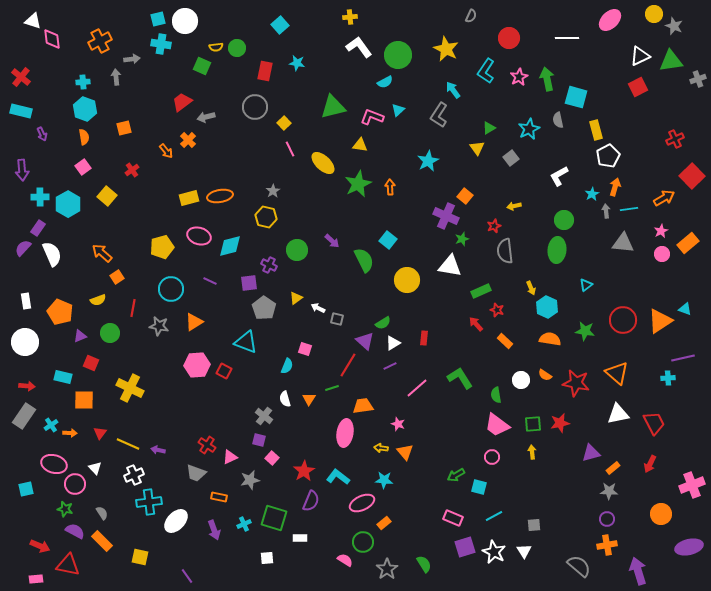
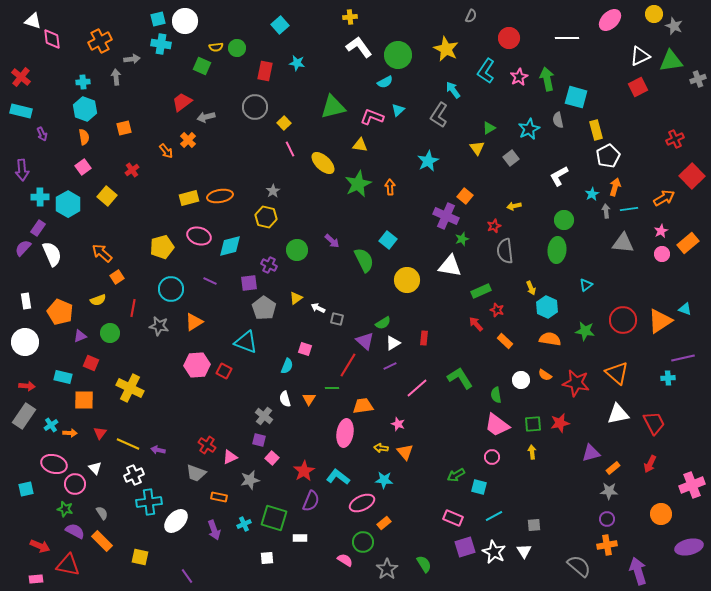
green line at (332, 388): rotated 16 degrees clockwise
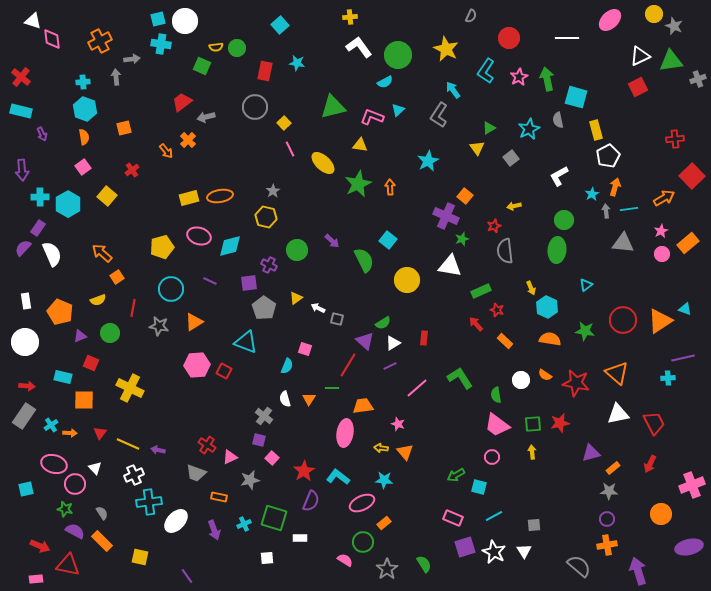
red cross at (675, 139): rotated 18 degrees clockwise
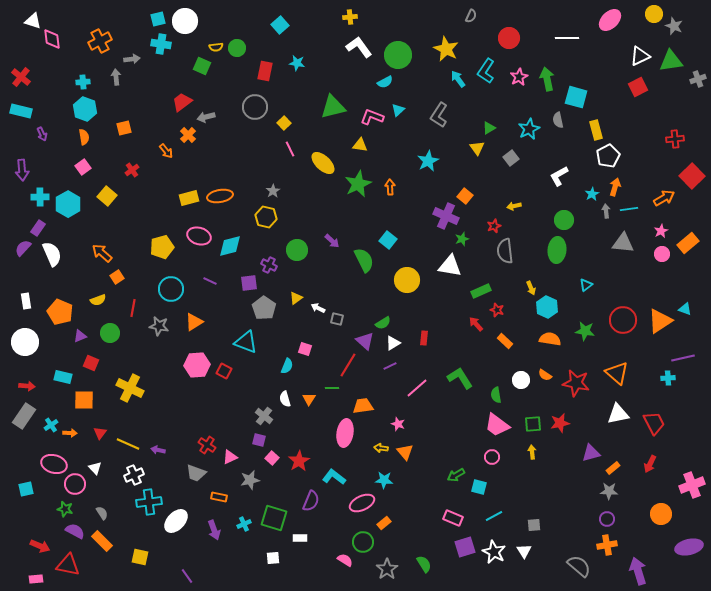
cyan arrow at (453, 90): moved 5 px right, 11 px up
orange cross at (188, 140): moved 5 px up
red star at (304, 471): moved 5 px left, 10 px up
cyan L-shape at (338, 477): moved 4 px left
white square at (267, 558): moved 6 px right
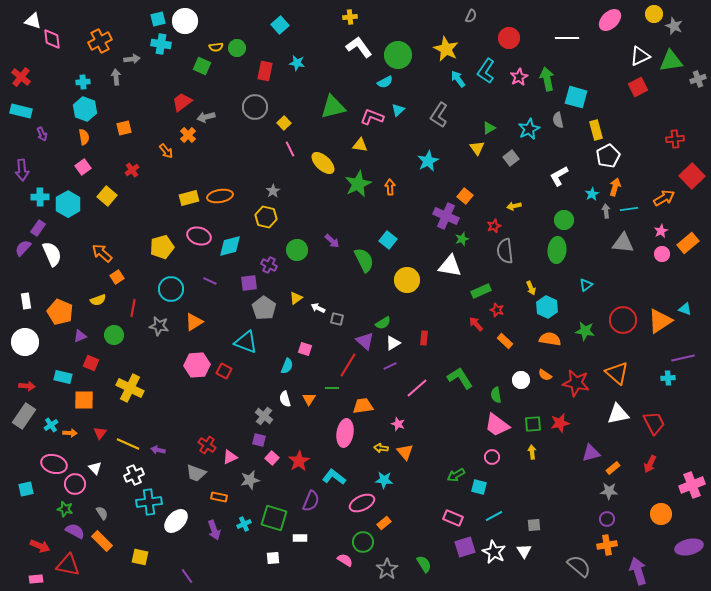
green circle at (110, 333): moved 4 px right, 2 px down
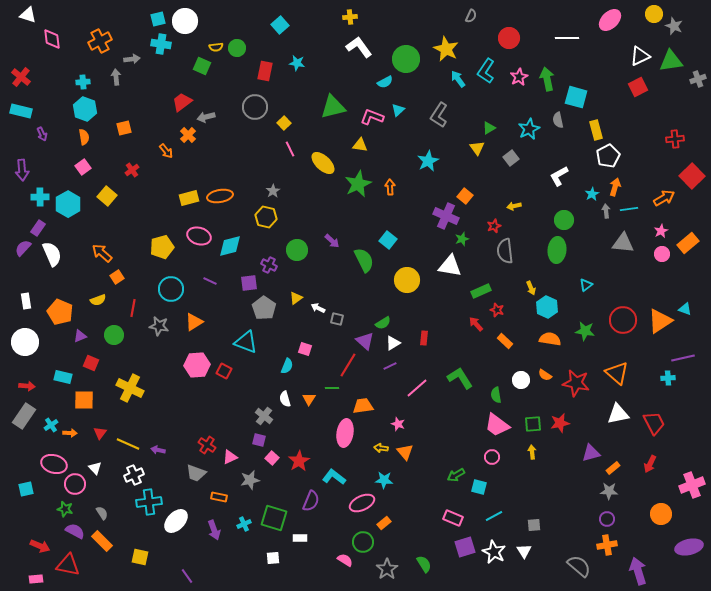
white triangle at (33, 21): moved 5 px left, 6 px up
green circle at (398, 55): moved 8 px right, 4 px down
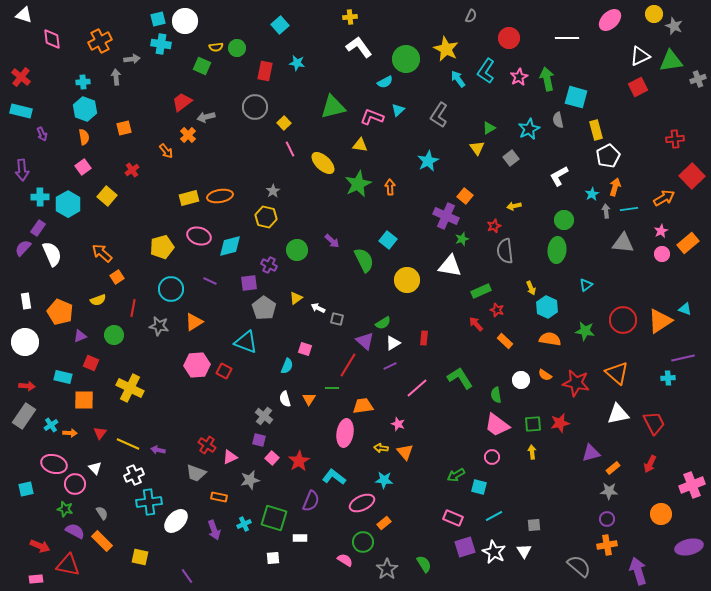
white triangle at (28, 15): moved 4 px left
